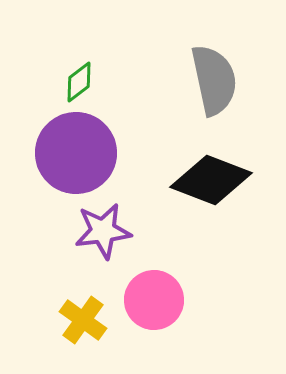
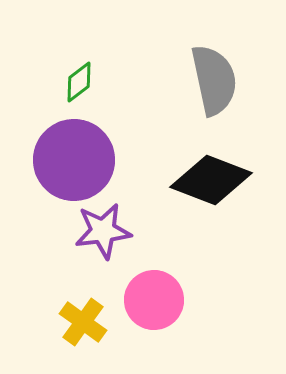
purple circle: moved 2 px left, 7 px down
yellow cross: moved 2 px down
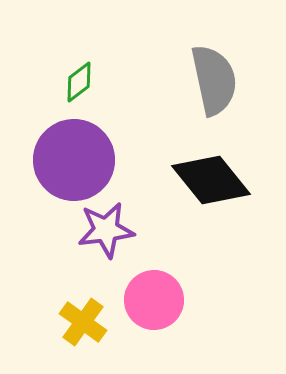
black diamond: rotated 30 degrees clockwise
purple star: moved 3 px right, 1 px up
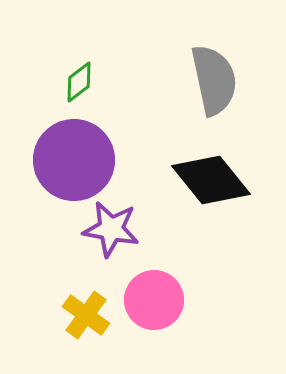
purple star: moved 5 px right, 1 px up; rotated 18 degrees clockwise
yellow cross: moved 3 px right, 7 px up
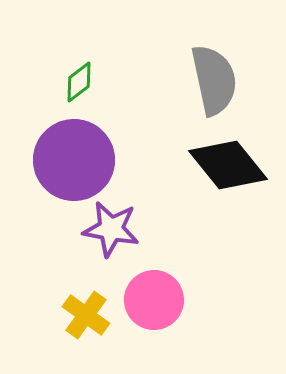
black diamond: moved 17 px right, 15 px up
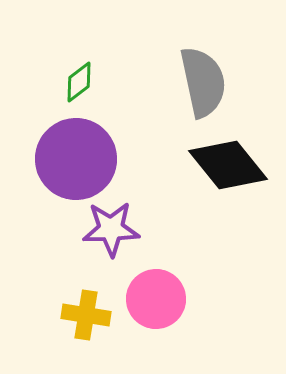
gray semicircle: moved 11 px left, 2 px down
purple circle: moved 2 px right, 1 px up
purple star: rotated 12 degrees counterclockwise
pink circle: moved 2 px right, 1 px up
yellow cross: rotated 27 degrees counterclockwise
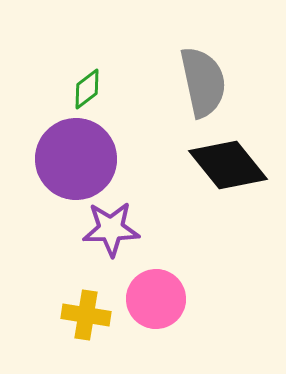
green diamond: moved 8 px right, 7 px down
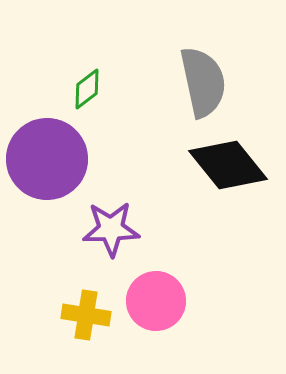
purple circle: moved 29 px left
pink circle: moved 2 px down
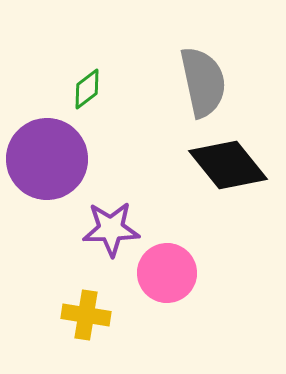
pink circle: moved 11 px right, 28 px up
